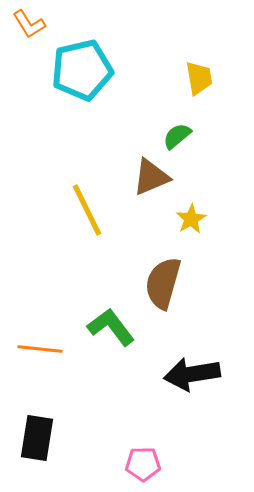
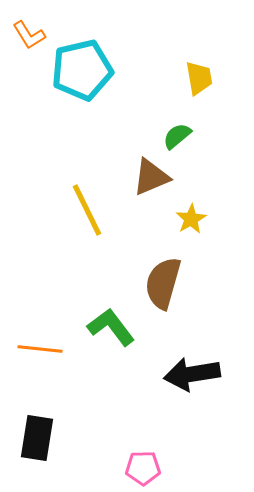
orange L-shape: moved 11 px down
pink pentagon: moved 4 px down
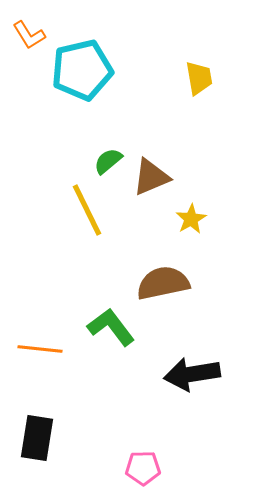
green semicircle: moved 69 px left, 25 px down
brown semicircle: rotated 62 degrees clockwise
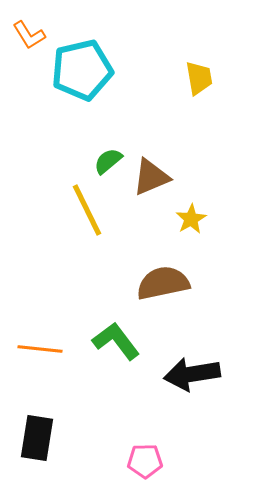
green L-shape: moved 5 px right, 14 px down
pink pentagon: moved 2 px right, 7 px up
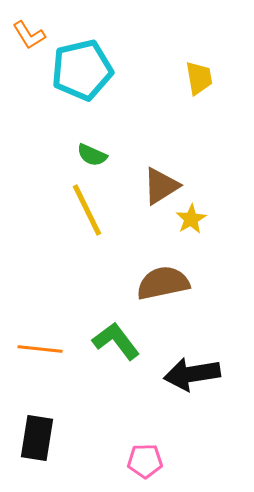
green semicircle: moved 16 px left, 6 px up; rotated 116 degrees counterclockwise
brown triangle: moved 10 px right, 9 px down; rotated 9 degrees counterclockwise
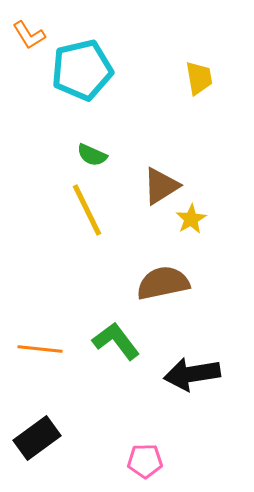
black rectangle: rotated 45 degrees clockwise
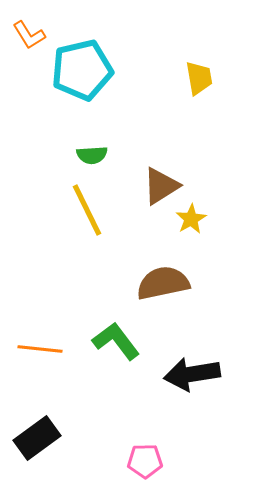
green semicircle: rotated 28 degrees counterclockwise
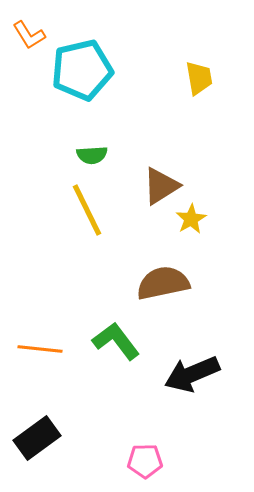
black arrow: rotated 14 degrees counterclockwise
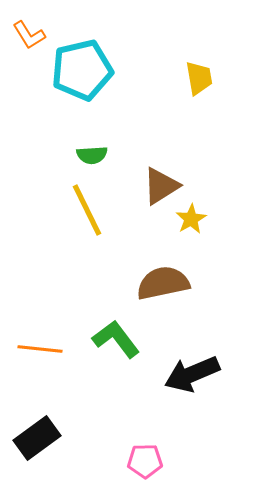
green L-shape: moved 2 px up
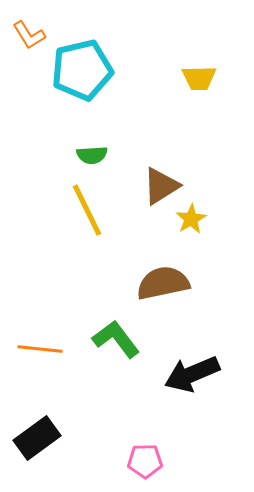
yellow trapezoid: rotated 99 degrees clockwise
